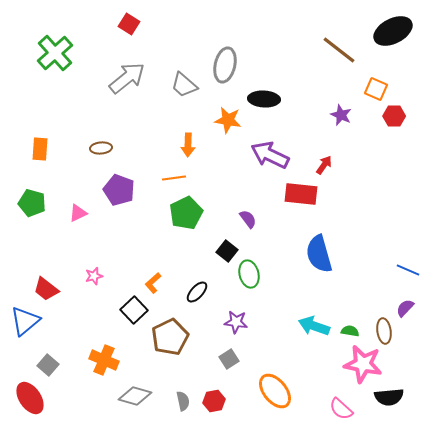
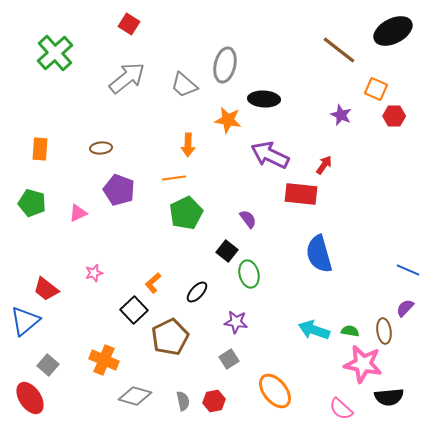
pink star at (94, 276): moved 3 px up
cyan arrow at (314, 326): moved 4 px down
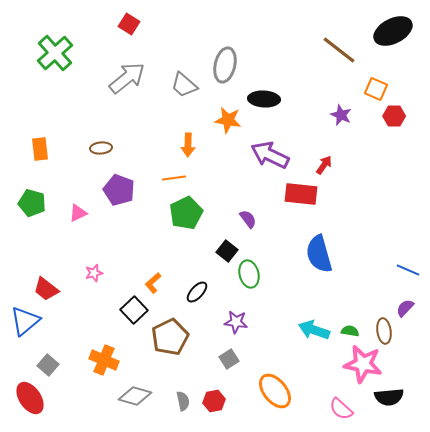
orange rectangle at (40, 149): rotated 10 degrees counterclockwise
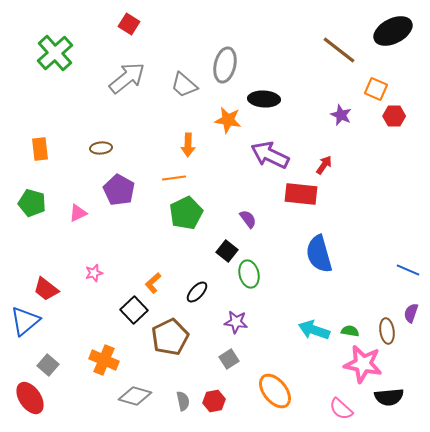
purple pentagon at (119, 190): rotated 8 degrees clockwise
purple semicircle at (405, 308): moved 6 px right, 5 px down; rotated 24 degrees counterclockwise
brown ellipse at (384, 331): moved 3 px right
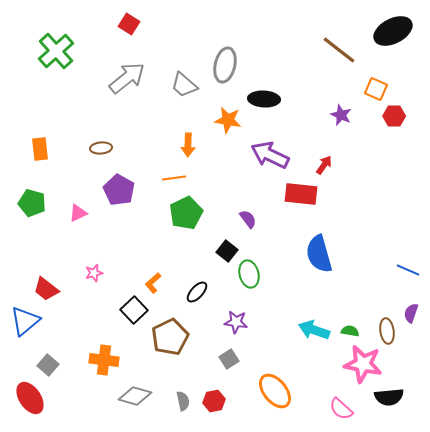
green cross at (55, 53): moved 1 px right, 2 px up
orange cross at (104, 360): rotated 16 degrees counterclockwise
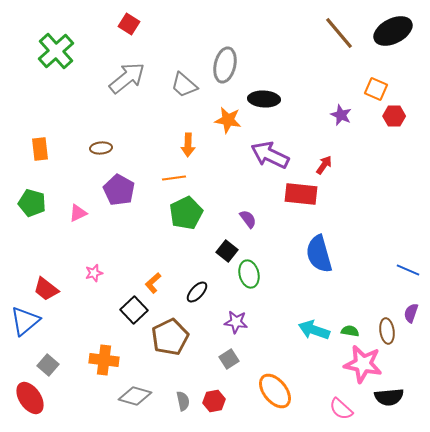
brown line at (339, 50): moved 17 px up; rotated 12 degrees clockwise
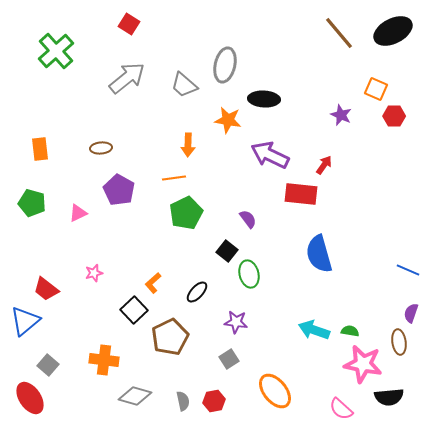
brown ellipse at (387, 331): moved 12 px right, 11 px down
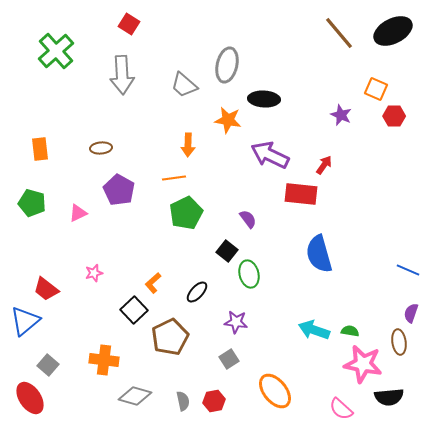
gray ellipse at (225, 65): moved 2 px right
gray arrow at (127, 78): moved 5 px left, 3 px up; rotated 126 degrees clockwise
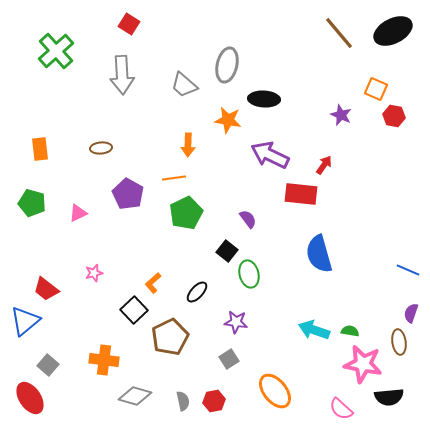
red hexagon at (394, 116): rotated 10 degrees clockwise
purple pentagon at (119, 190): moved 9 px right, 4 px down
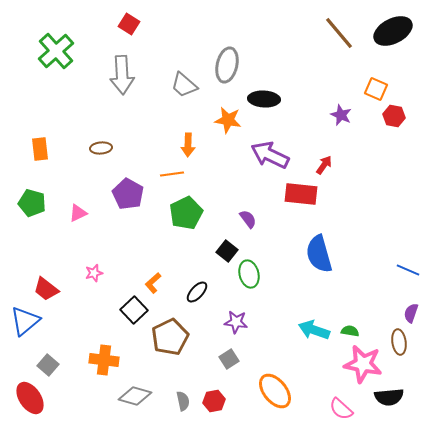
orange line at (174, 178): moved 2 px left, 4 px up
